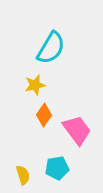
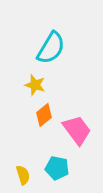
yellow star: rotated 30 degrees clockwise
orange diamond: rotated 15 degrees clockwise
cyan pentagon: rotated 20 degrees clockwise
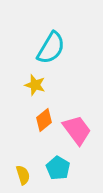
orange diamond: moved 5 px down
cyan pentagon: moved 1 px right; rotated 20 degrees clockwise
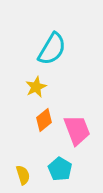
cyan semicircle: moved 1 px right, 1 px down
yellow star: moved 1 px right, 2 px down; rotated 30 degrees clockwise
pink trapezoid: rotated 16 degrees clockwise
cyan pentagon: moved 2 px right, 1 px down
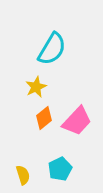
orange diamond: moved 2 px up
pink trapezoid: moved 9 px up; rotated 64 degrees clockwise
cyan pentagon: rotated 15 degrees clockwise
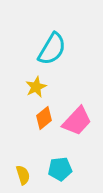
cyan pentagon: rotated 20 degrees clockwise
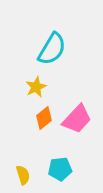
pink trapezoid: moved 2 px up
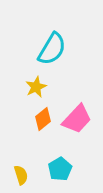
orange diamond: moved 1 px left, 1 px down
cyan pentagon: rotated 25 degrees counterclockwise
yellow semicircle: moved 2 px left
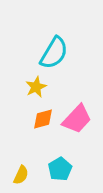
cyan semicircle: moved 2 px right, 4 px down
orange diamond: rotated 25 degrees clockwise
yellow semicircle: rotated 42 degrees clockwise
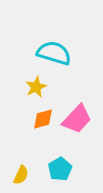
cyan semicircle: rotated 104 degrees counterclockwise
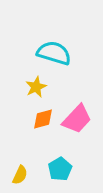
yellow semicircle: moved 1 px left
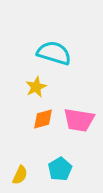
pink trapezoid: moved 2 px right, 1 px down; rotated 56 degrees clockwise
